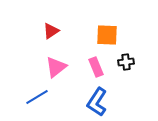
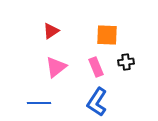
blue line: moved 2 px right, 6 px down; rotated 30 degrees clockwise
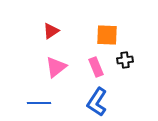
black cross: moved 1 px left, 2 px up
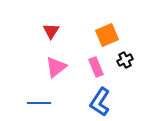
red triangle: rotated 24 degrees counterclockwise
orange square: rotated 25 degrees counterclockwise
black cross: rotated 21 degrees counterclockwise
blue L-shape: moved 3 px right
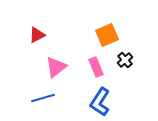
red triangle: moved 14 px left, 4 px down; rotated 30 degrees clockwise
black cross: rotated 14 degrees counterclockwise
blue line: moved 4 px right, 5 px up; rotated 15 degrees counterclockwise
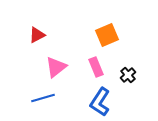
black cross: moved 3 px right, 15 px down
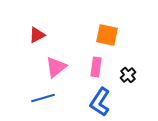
orange square: rotated 35 degrees clockwise
pink rectangle: rotated 30 degrees clockwise
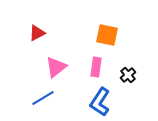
red triangle: moved 2 px up
blue line: rotated 15 degrees counterclockwise
